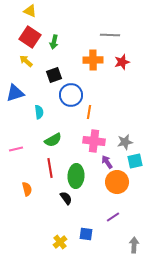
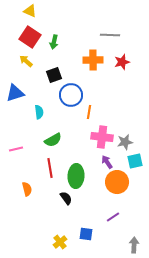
pink cross: moved 8 px right, 4 px up
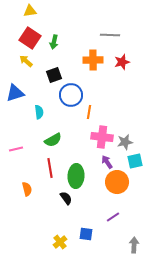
yellow triangle: rotated 32 degrees counterclockwise
red square: moved 1 px down
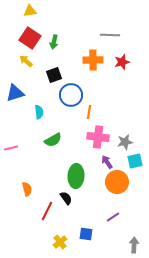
pink cross: moved 4 px left
pink line: moved 5 px left, 1 px up
red line: moved 3 px left, 43 px down; rotated 36 degrees clockwise
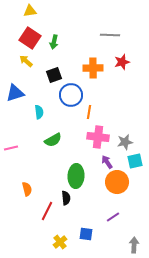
orange cross: moved 8 px down
black semicircle: rotated 32 degrees clockwise
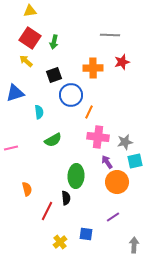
orange line: rotated 16 degrees clockwise
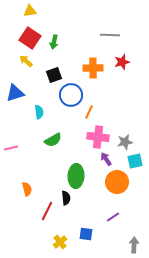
purple arrow: moved 1 px left, 3 px up
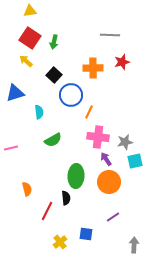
black square: rotated 28 degrees counterclockwise
orange circle: moved 8 px left
